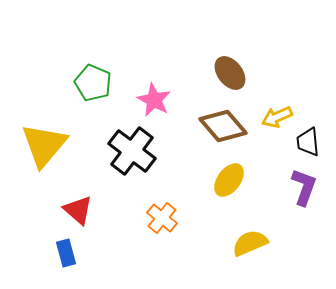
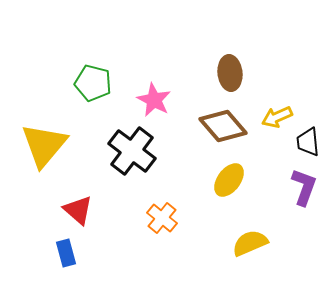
brown ellipse: rotated 32 degrees clockwise
green pentagon: rotated 9 degrees counterclockwise
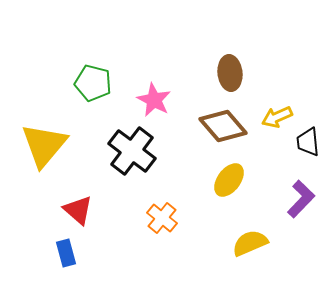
purple L-shape: moved 3 px left, 12 px down; rotated 24 degrees clockwise
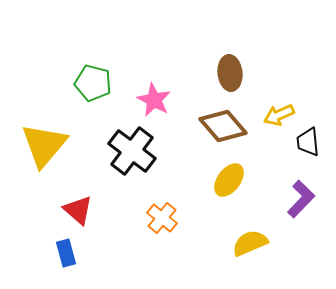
yellow arrow: moved 2 px right, 2 px up
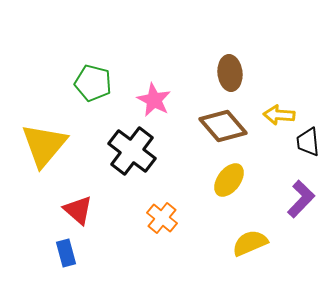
yellow arrow: rotated 28 degrees clockwise
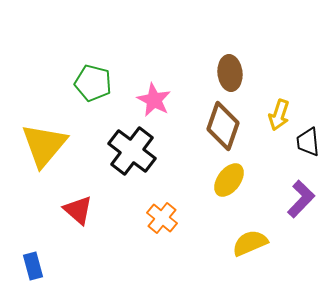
yellow arrow: rotated 76 degrees counterclockwise
brown diamond: rotated 60 degrees clockwise
blue rectangle: moved 33 px left, 13 px down
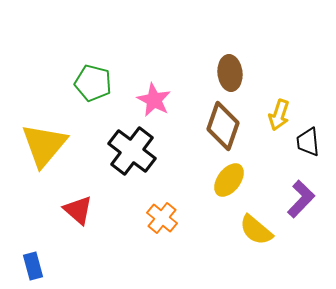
yellow semicircle: moved 6 px right, 13 px up; rotated 117 degrees counterclockwise
